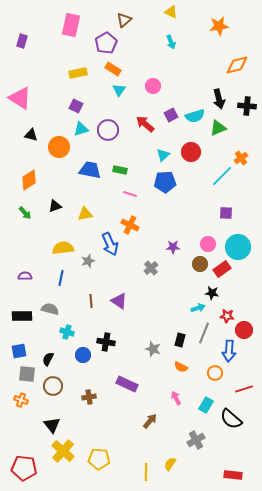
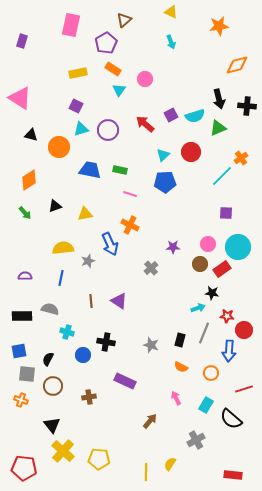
pink circle at (153, 86): moved 8 px left, 7 px up
gray star at (153, 349): moved 2 px left, 4 px up
orange circle at (215, 373): moved 4 px left
purple rectangle at (127, 384): moved 2 px left, 3 px up
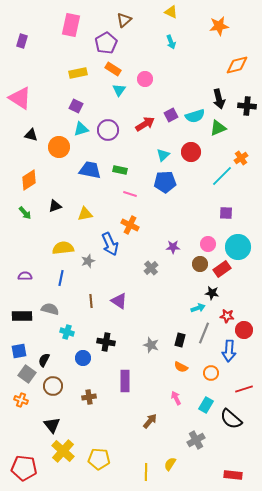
red arrow at (145, 124): rotated 108 degrees clockwise
blue circle at (83, 355): moved 3 px down
black semicircle at (48, 359): moved 4 px left, 1 px down
gray square at (27, 374): rotated 30 degrees clockwise
purple rectangle at (125, 381): rotated 65 degrees clockwise
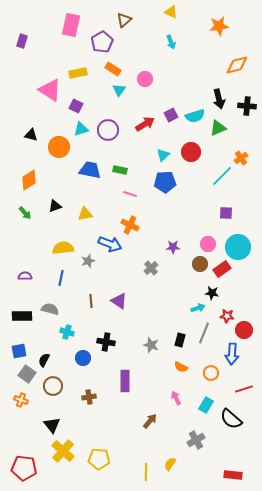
purple pentagon at (106, 43): moved 4 px left, 1 px up
pink triangle at (20, 98): moved 30 px right, 8 px up
blue arrow at (110, 244): rotated 45 degrees counterclockwise
blue arrow at (229, 351): moved 3 px right, 3 px down
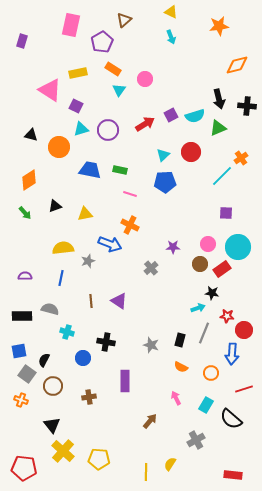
cyan arrow at (171, 42): moved 5 px up
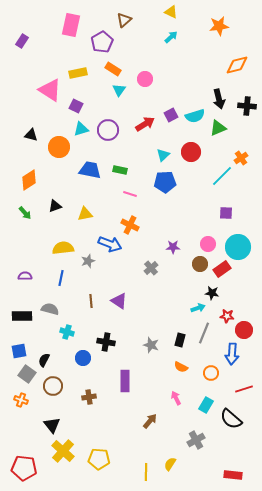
cyan arrow at (171, 37): rotated 112 degrees counterclockwise
purple rectangle at (22, 41): rotated 16 degrees clockwise
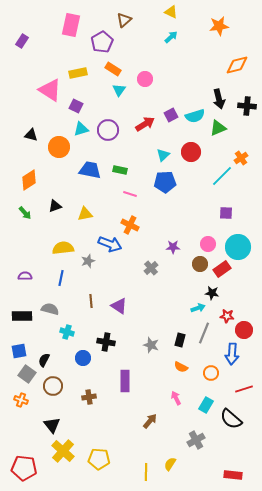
purple triangle at (119, 301): moved 5 px down
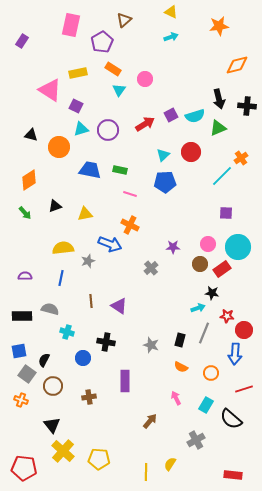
cyan arrow at (171, 37): rotated 24 degrees clockwise
blue arrow at (232, 354): moved 3 px right
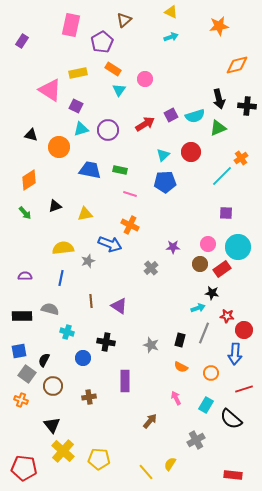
yellow line at (146, 472): rotated 42 degrees counterclockwise
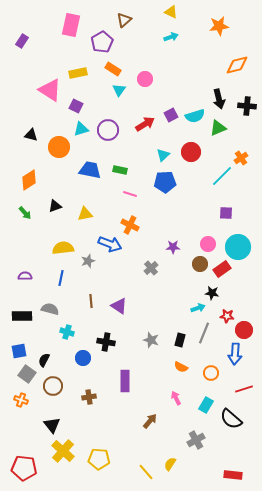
gray star at (151, 345): moved 5 px up
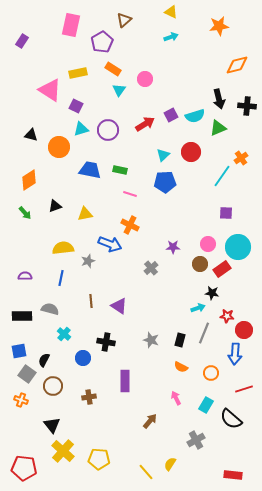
cyan line at (222, 176): rotated 10 degrees counterclockwise
cyan cross at (67, 332): moved 3 px left, 2 px down; rotated 24 degrees clockwise
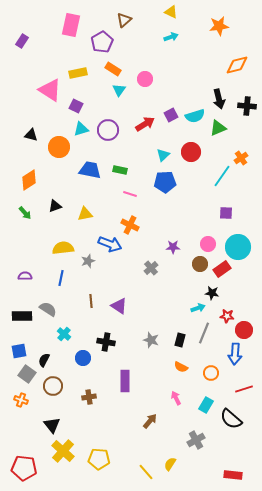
gray semicircle at (50, 309): moved 2 px left; rotated 18 degrees clockwise
